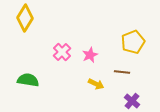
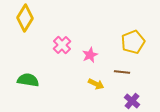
pink cross: moved 7 px up
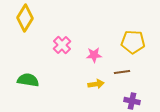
yellow pentagon: rotated 25 degrees clockwise
pink star: moved 4 px right; rotated 21 degrees clockwise
brown line: rotated 14 degrees counterclockwise
yellow arrow: rotated 35 degrees counterclockwise
purple cross: rotated 28 degrees counterclockwise
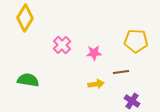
yellow pentagon: moved 3 px right, 1 px up
pink star: moved 2 px up
brown line: moved 1 px left
purple cross: rotated 21 degrees clockwise
